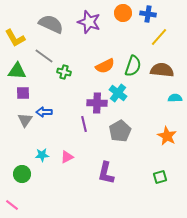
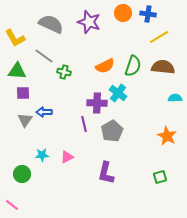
yellow line: rotated 18 degrees clockwise
brown semicircle: moved 1 px right, 3 px up
gray pentagon: moved 8 px left
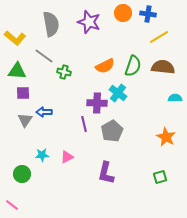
gray semicircle: rotated 55 degrees clockwise
yellow L-shape: rotated 20 degrees counterclockwise
orange star: moved 1 px left, 1 px down
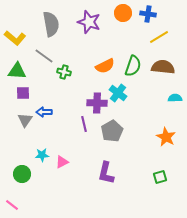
pink triangle: moved 5 px left, 5 px down
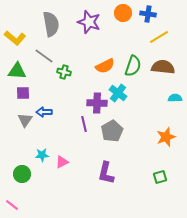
orange star: rotated 24 degrees clockwise
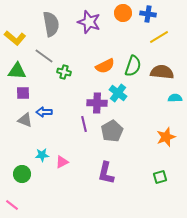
brown semicircle: moved 1 px left, 5 px down
gray triangle: rotated 42 degrees counterclockwise
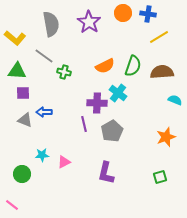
purple star: rotated 15 degrees clockwise
brown semicircle: rotated 10 degrees counterclockwise
cyan semicircle: moved 2 px down; rotated 24 degrees clockwise
pink triangle: moved 2 px right
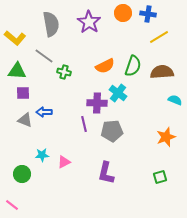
gray pentagon: rotated 25 degrees clockwise
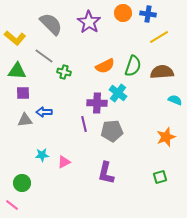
gray semicircle: rotated 35 degrees counterclockwise
gray triangle: rotated 28 degrees counterclockwise
green circle: moved 9 px down
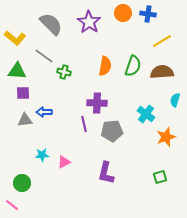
yellow line: moved 3 px right, 4 px down
orange semicircle: rotated 54 degrees counterclockwise
cyan cross: moved 28 px right, 21 px down
cyan semicircle: rotated 96 degrees counterclockwise
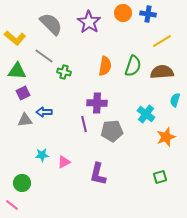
purple square: rotated 24 degrees counterclockwise
purple L-shape: moved 8 px left, 1 px down
